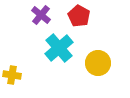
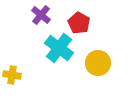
red pentagon: moved 7 px down
cyan cross: rotated 12 degrees counterclockwise
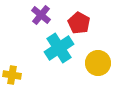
cyan cross: rotated 20 degrees clockwise
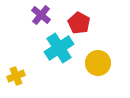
yellow cross: moved 4 px right, 1 px down; rotated 30 degrees counterclockwise
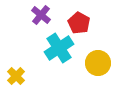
yellow cross: rotated 24 degrees counterclockwise
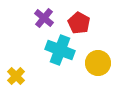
purple cross: moved 3 px right, 3 px down
cyan cross: moved 1 px right, 2 px down; rotated 36 degrees counterclockwise
